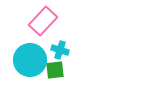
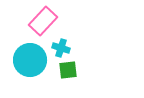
cyan cross: moved 1 px right, 2 px up
green square: moved 13 px right
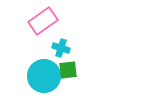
pink rectangle: rotated 12 degrees clockwise
cyan circle: moved 14 px right, 16 px down
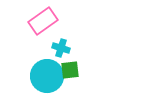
green square: moved 2 px right
cyan circle: moved 3 px right
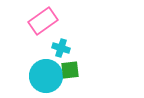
cyan circle: moved 1 px left
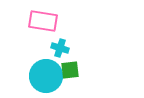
pink rectangle: rotated 44 degrees clockwise
cyan cross: moved 1 px left
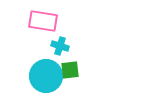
cyan cross: moved 2 px up
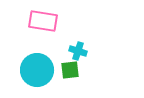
cyan cross: moved 18 px right, 5 px down
cyan circle: moved 9 px left, 6 px up
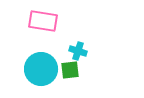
cyan circle: moved 4 px right, 1 px up
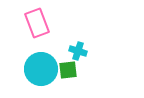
pink rectangle: moved 6 px left, 2 px down; rotated 60 degrees clockwise
green square: moved 2 px left
